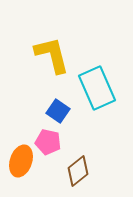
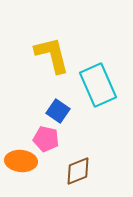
cyan rectangle: moved 1 px right, 3 px up
pink pentagon: moved 2 px left, 3 px up
orange ellipse: rotated 76 degrees clockwise
brown diamond: rotated 16 degrees clockwise
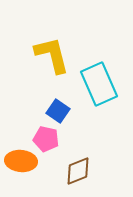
cyan rectangle: moved 1 px right, 1 px up
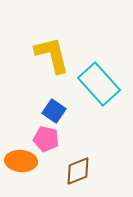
cyan rectangle: rotated 18 degrees counterclockwise
blue square: moved 4 px left
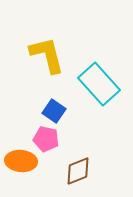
yellow L-shape: moved 5 px left
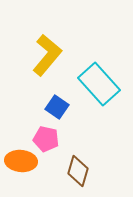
yellow L-shape: rotated 54 degrees clockwise
blue square: moved 3 px right, 4 px up
brown diamond: rotated 52 degrees counterclockwise
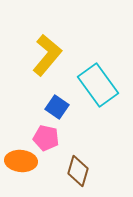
cyan rectangle: moved 1 px left, 1 px down; rotated 6 degrees clockwise
pink pentagon: moved 1 px up
